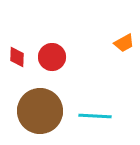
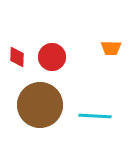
orange trapezoid: moved 13 px left, 5 px down; rotated 30 degrees clockwise
brown circle: moved 6 px up
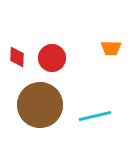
red circle: moved 1 px down
cyan line: rotated 16 degrees counterclockwise
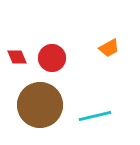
orange trapezoid: moved 2 px left; rotated 30 degrees counterclockwise
red diamond: rotated 25 degrees counterclockwise
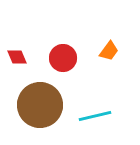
orange trapezoid: moved 3 px down; rotated 25 degrees counterclockwise
red circle: moved 11 px right
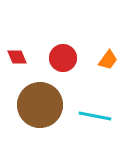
orange trapezoid: moved 1 px left, 9 px down
cyan line: rotated 24 degrees clockwise
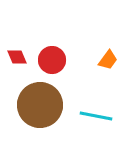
red circle: moved 11 px left, 2 px down
cyan line: moved 1 px right
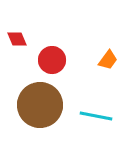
red diamond: moved 18 px up
